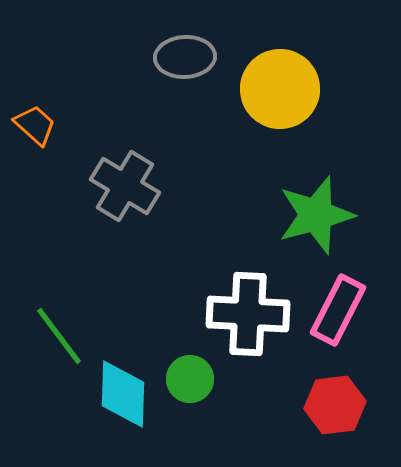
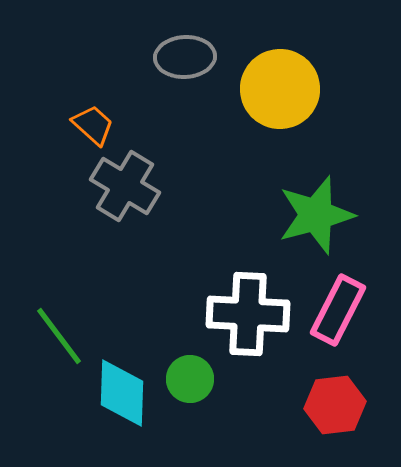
orange trapezoid: moved 58 px right
cyan diamond: moved 1 px left, 1 px up
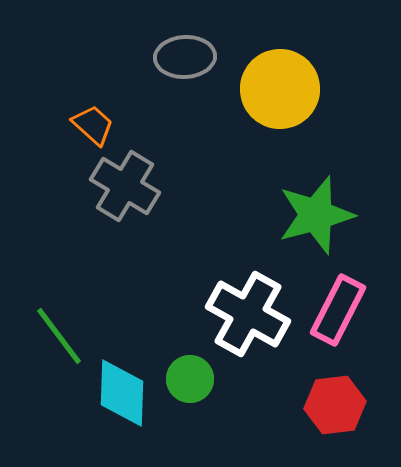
white cross: rotated 26 degrees clockwise
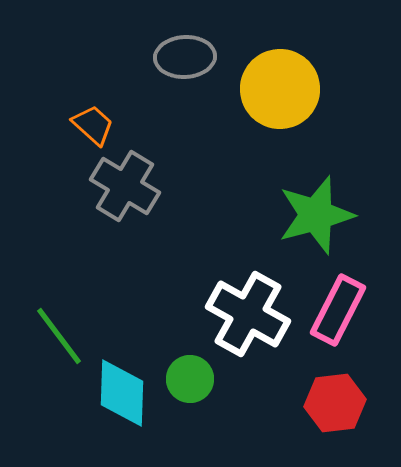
red hexagon: moved 2 px up
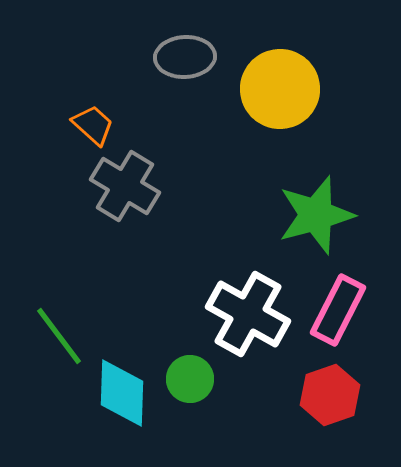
red hexagon: moved 5 px left, 8 px up; rotated 12 degrees counterclockwise
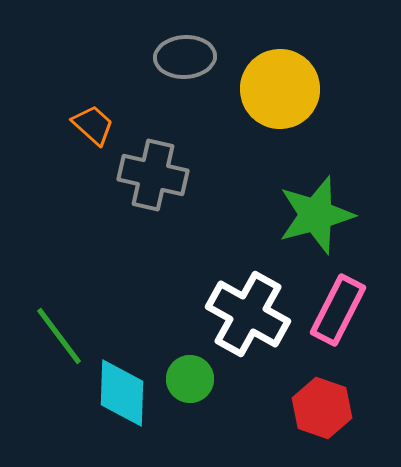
gray cross: moved 28 px right, 11 px up; rotated 18 degrees counterclockwise
red hexagon: moved 8 px left, 13 px down; rotated 22 degrees counterclockwise
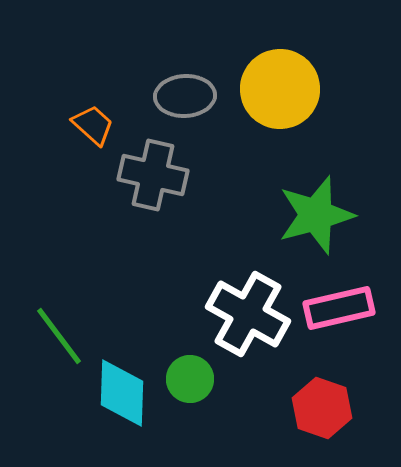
gray ellipse: moved 39 px down
pink rectangle: moved 1 px right, 2 px up; rotated 50 degrees clockwise
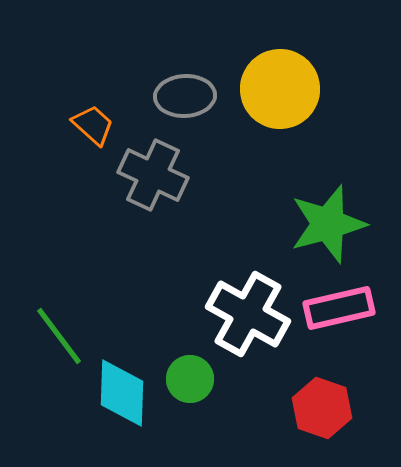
gray cross: rotated 12 degrees clockwise
green star: moved 12 px right, 9 px down
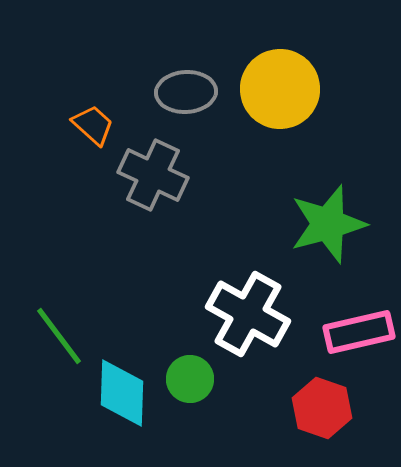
gray ellipse: moved 1 px right, 4 px up
pink rectangle: moved 20 px right, 24 px down
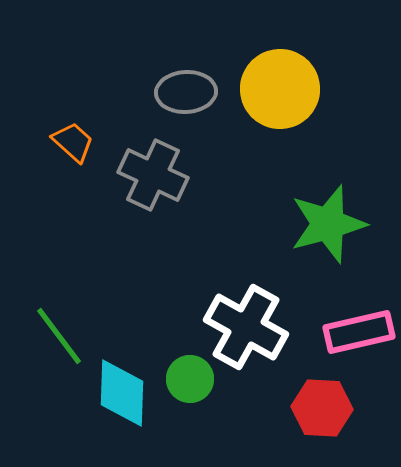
orange trapezoid: moved 20 px left, 17 px down
white cross: moved 2 px left, 13 px down
red hexagon: rotated 16 degrees counterclockwise
